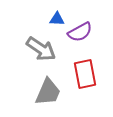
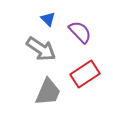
blue triangle: moved 9 px left; rotated 42 degrees clockwise
purple semicircle: rotated 105 degrees counterclockwise
red rectangle: rotated 68 degrees clockwise
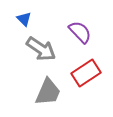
blue triangle: moved 24 px left
red rectangle: moved 1 px right, 1 px up
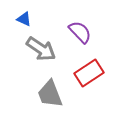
blue triangle: rotated 21 degrees counterclockwise
red rectangle: moved 3 px right
gray trapezoid: moved 2 px right, 2 px down; rotated 136 degrees clockwise
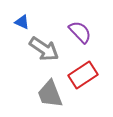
blue triangle: moved 2 px left, 3 px down
gray arrow: moved 3 px right
red rectangle: moved 6 px left, 2 px down
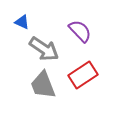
purple semicircle: moved 1 px up
gray trapezoid: moved 7 px left, 9 px up
